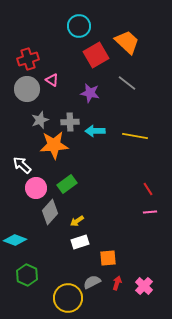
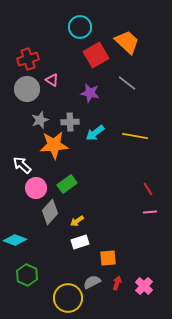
cyan circle: moved 1 px right, 1 px down
cyan arrow: moved 2 px down; rotated 36 degrees counterclockwise
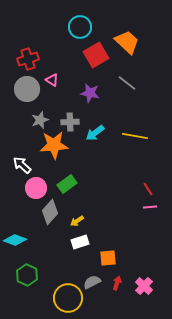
pink line: moved 5 px up
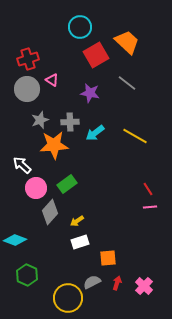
yellow line: rotated 20 degrees clockwise
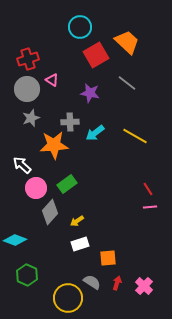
gray star: moved 9 px left, 2 px up
white rectangle: moved 2 px down
gray semicircle: rotated 60 degrees clockwise
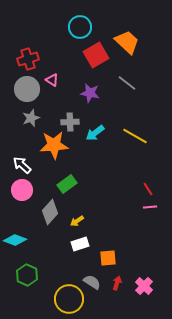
pink circle: moved 14 px left, 2 px down
yellow circle: moved 1 px right, 1 px down
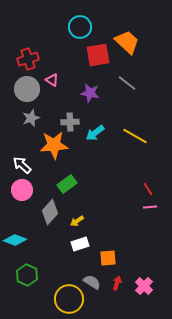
red square: moved 2 px right; rotated 20 degrees clockwise
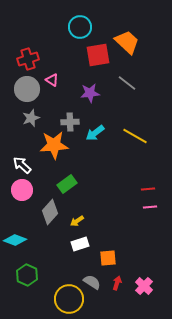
purple star: rotated 18 degrees counterclockwise
red line: rotated 64 degrees counterclockwise
